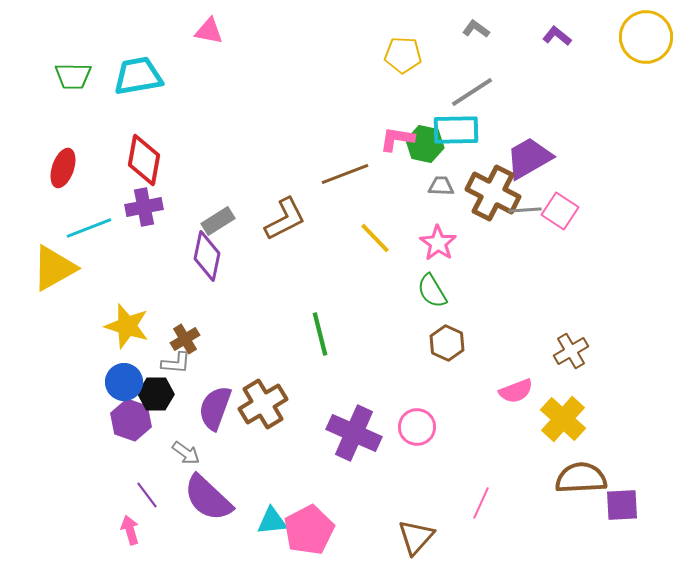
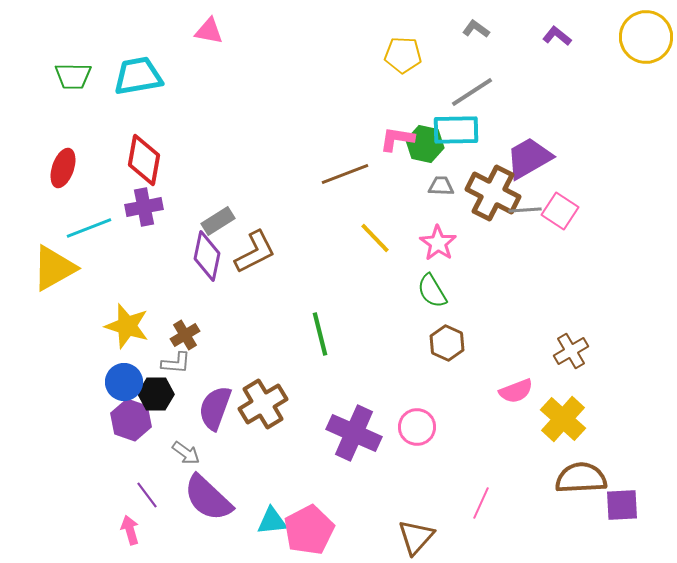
brown L-shape at (285, 219): moved 30 px left, 33 px down
brown cross at (185, 339): moved 4 px up
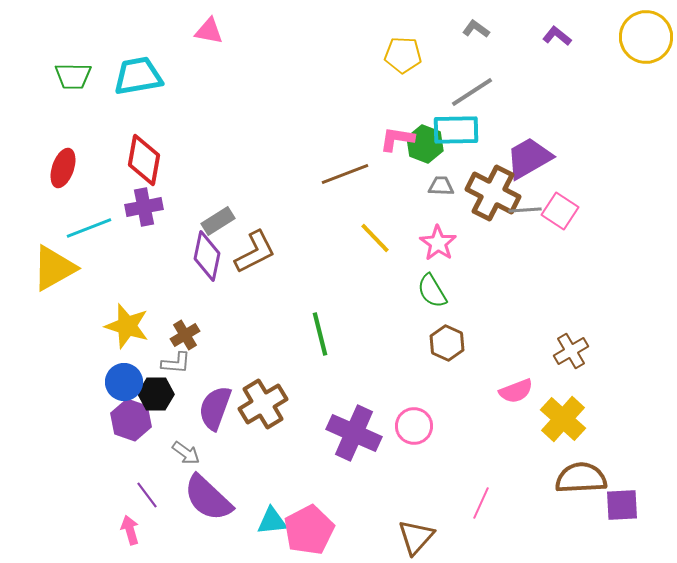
green hexagon at (425, 144): rotated 9 degrees clockwise
pink circle at (417, 427): moved 3 px left, 1 px up
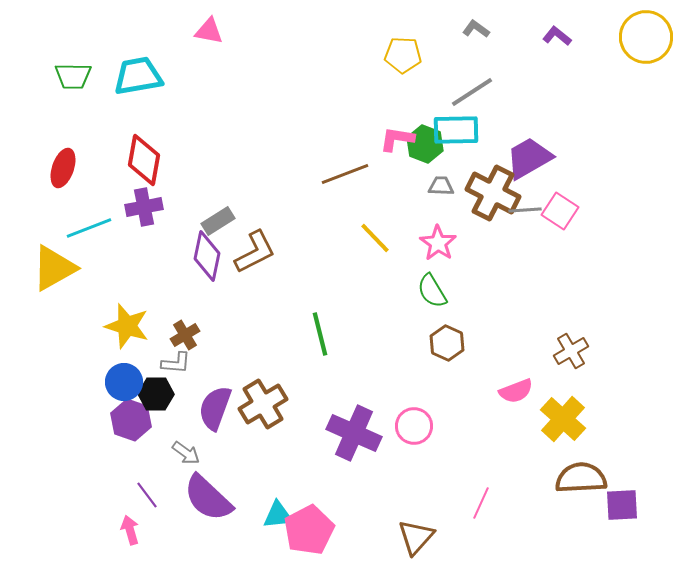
cyan triangle at (272, 521): moved 6 px right, 6 px up
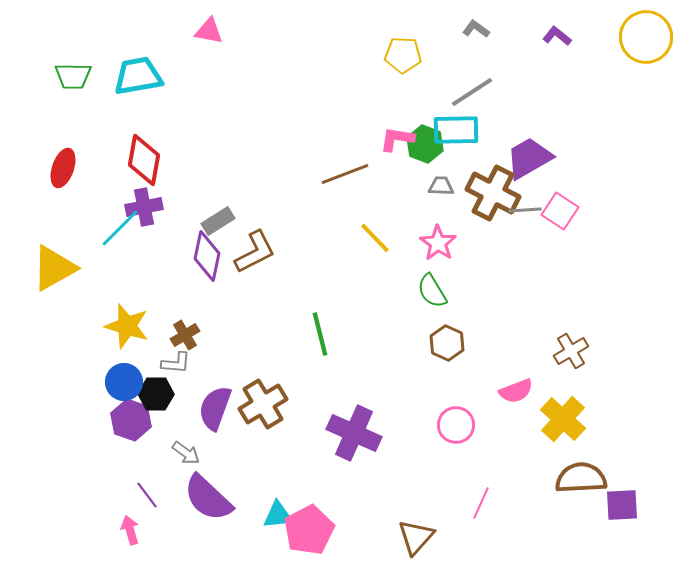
cyan line at (89, 228): moved 31 px right; rotated 24 degrees counterclockwise
pink circle at (414, 426): moved 42 px right, 1 px up
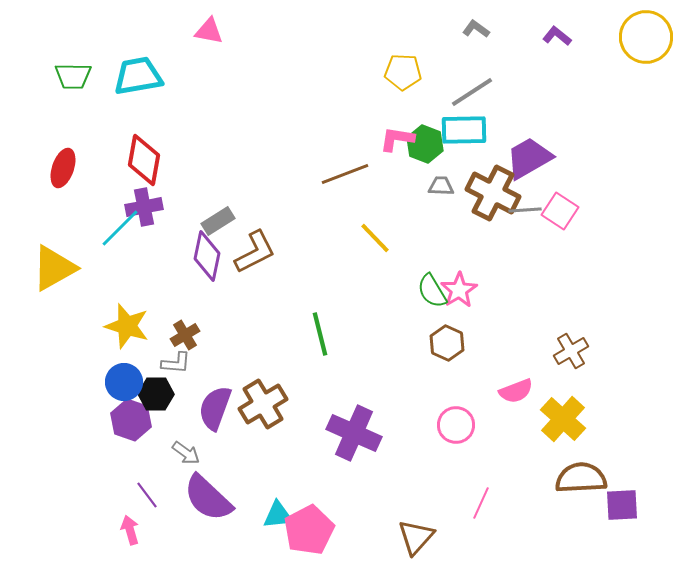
yellow pentagon at (403, 55): moved 17 px down
cyan rectangle at (456, 130): moved 8 px right
pink star at (438, 243): moved 21 px right, 47 px down; rotated 6 degrees clockwise
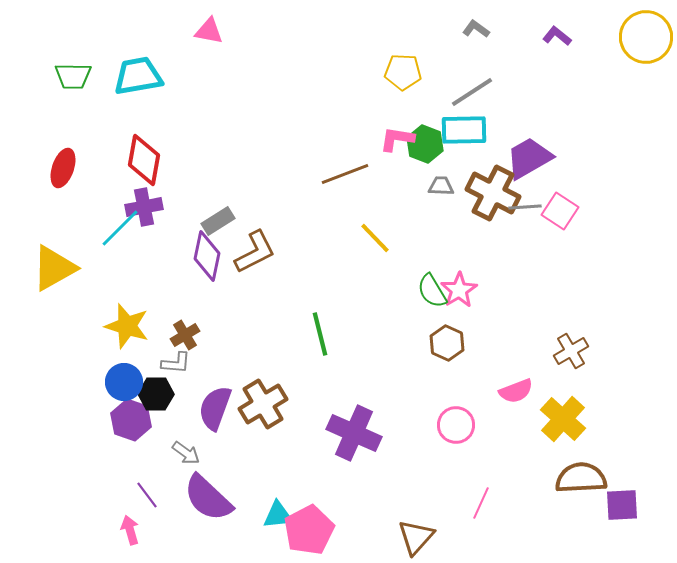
gray line at (525, 210): moved 3 px up
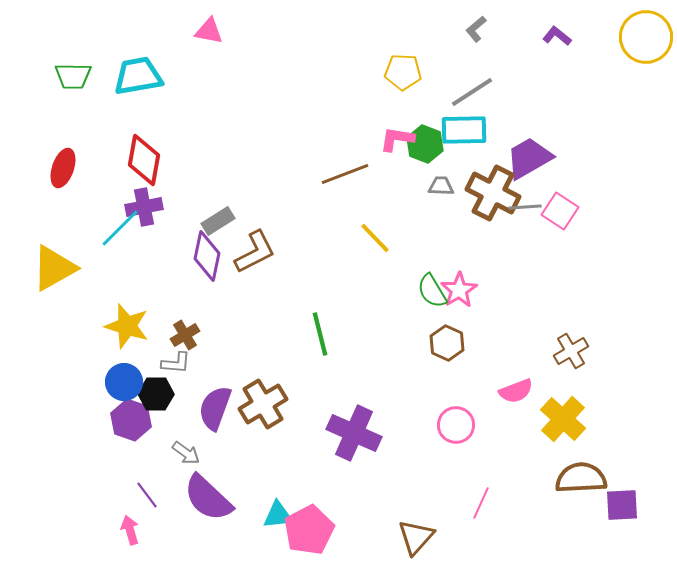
gray L-shape at (476, 29): rotated 76 degrees counterclockwise
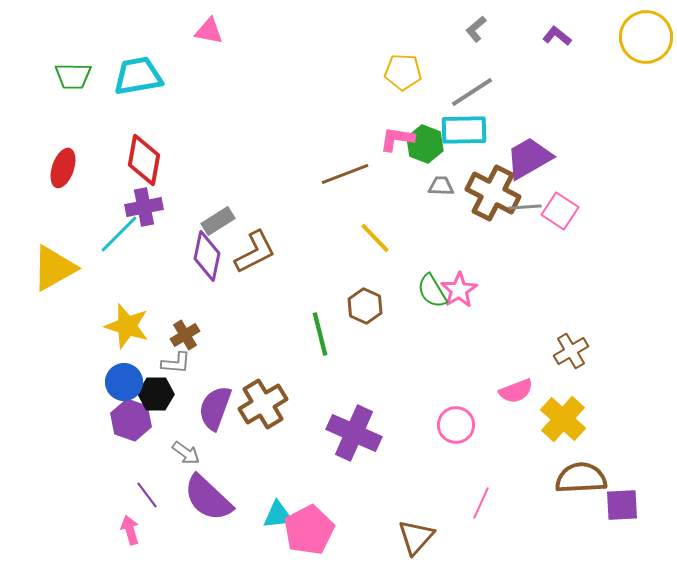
cyan line at (120, 228): moved 1 px left, 6 px down
brown hexagon at (447, 343): moved 82 px left, 37 px up
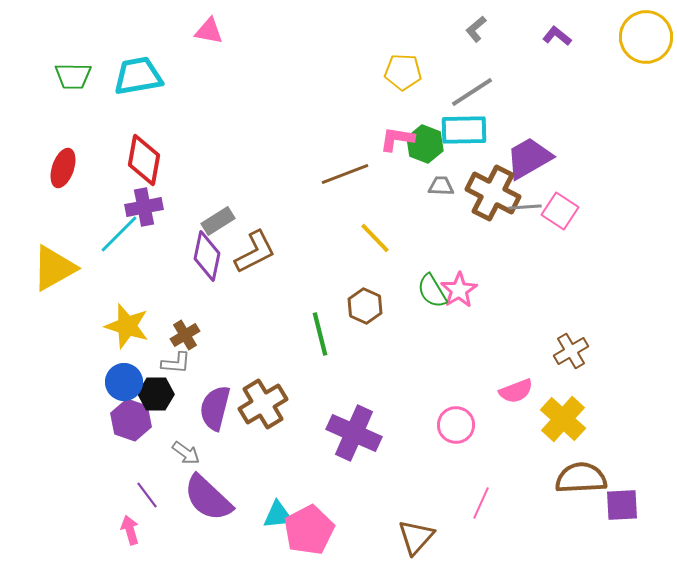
purple semicircle at (215, 408): rotated 6 degrees counterclockwise
